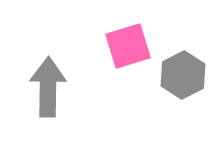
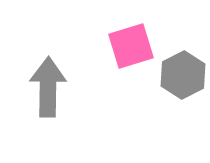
pink square: moved 3 px right
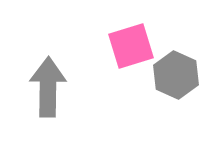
gray hexagon: moved 7 px left; rotated 9 degrees counterclockwise
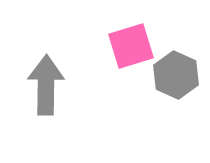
gray arrow: moved 2 px left, 2 px up
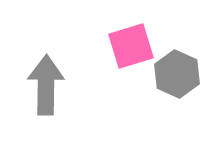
gray hexagon: moved 1 px right, 1 px up
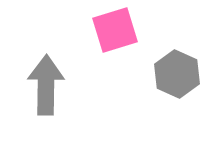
pink square: moved 16 px left, 16 px up
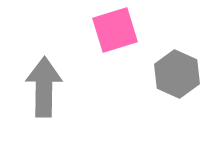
gray arrow: moved 2 px left, 2 px down
